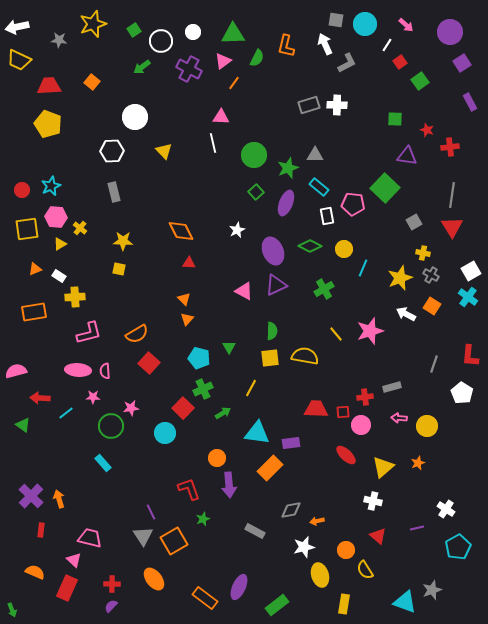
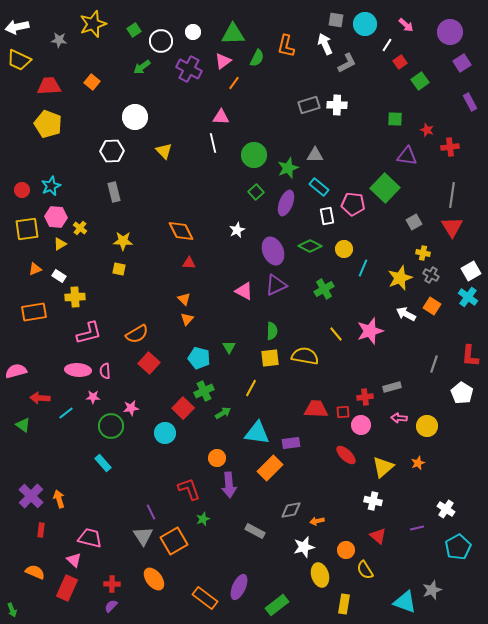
green cross at (203, 389): moved 1 px right, 2 px down
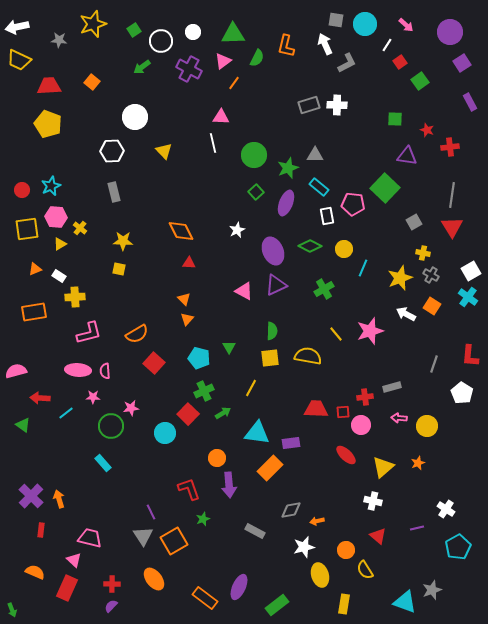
yellow semicircle at (305, 356): moved 3 px right
red square at (149, 363): moved 5 px right
red square at (183, 408): moved 5 px right, 6 px down
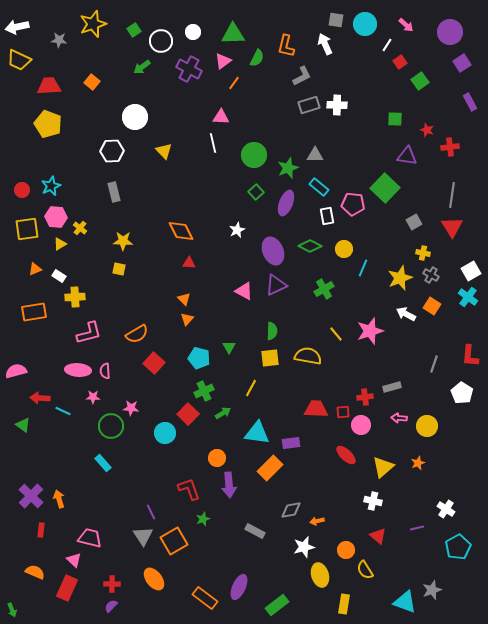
gray L-shape at (347, 63): moved 45 px left, 13 px down
pink star at (131, 408): rotated 14 degrees clockwise
cyan line at (66, 413): moved 3 px left, 2 px up; rotated 63 degrees clockwise
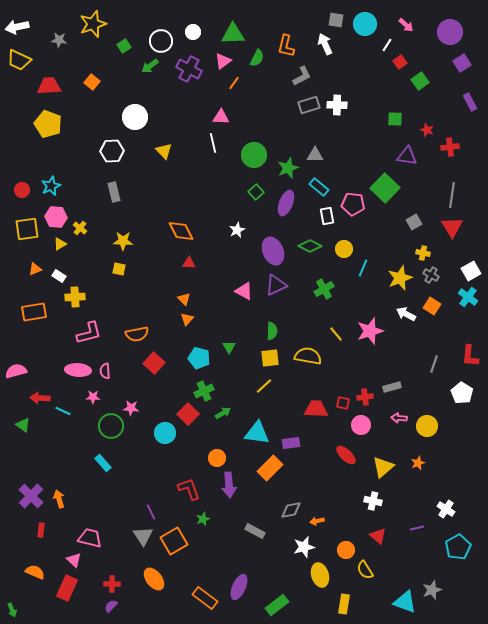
green square at (134, 30): moved 10 px left, 16 px down
green arrow at (142, 67): moved 8 px right, 1 px up
orange semicircle at (137, 334): rotated 20 degrees clockwise
yellow line at (251, 388): moved 13 px right, 2 px up; rotated 18 degrees clockwise
red square at (343, 412): moved 9 px up; rotated 16 degrees clockwise
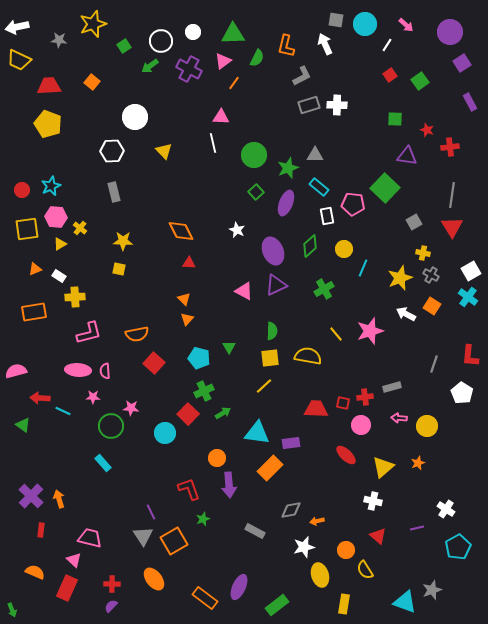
red square at (400, 62): moved 10 px left, 13 px down
white star at (237, 230): rotated 21 degrees counterclockwise
green diamond at (310, 246): rotated 70 degrees counterclockwise
